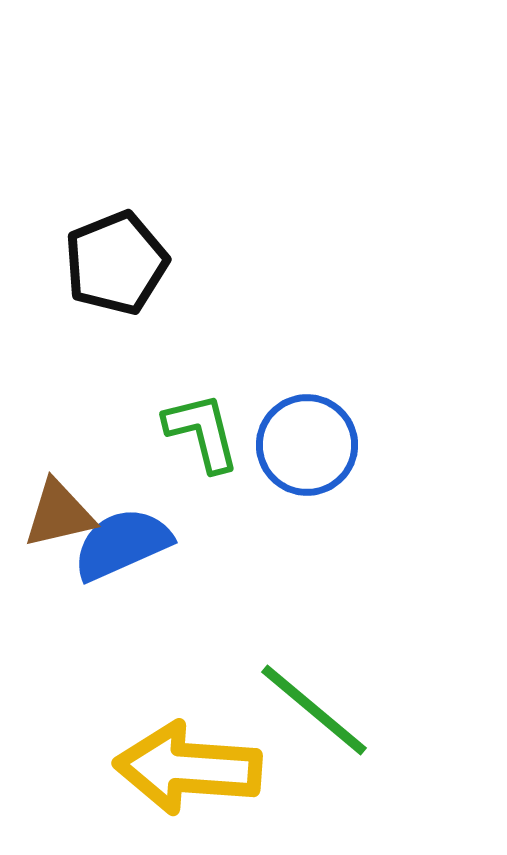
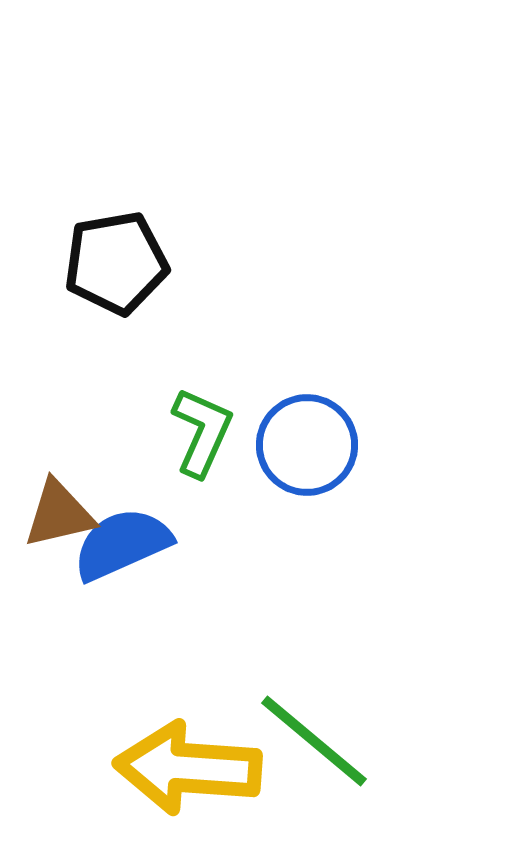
black pentagon: rotated 12 degrees clockwise
green L-shape: rotated 38 degrees clockwise
green line: moved 31 px down
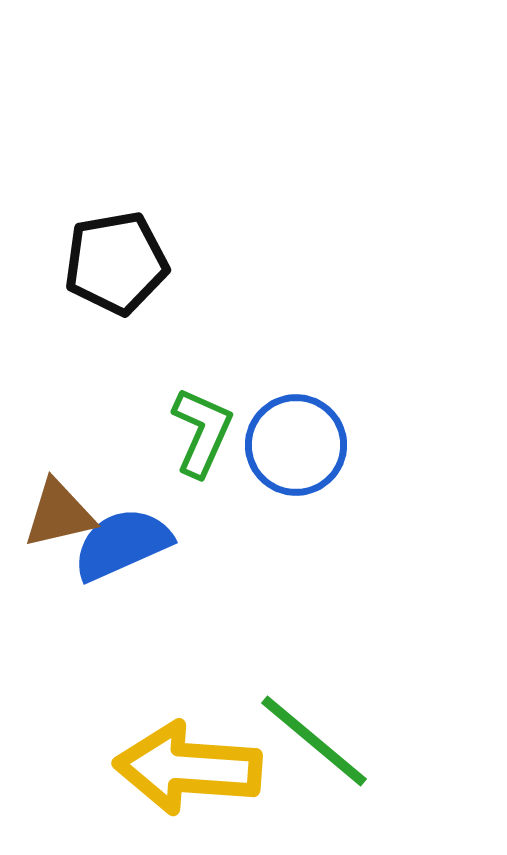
blue circle: moved 11 px left
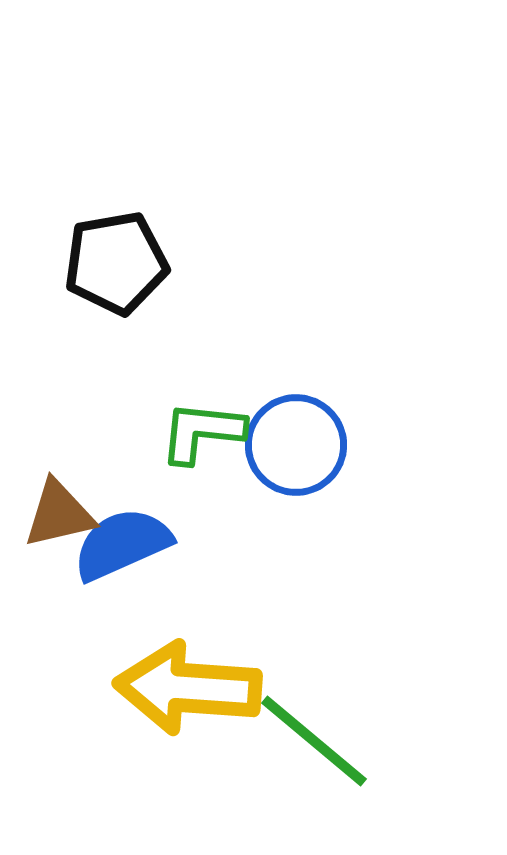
green L-shape: rotated 108 degrees counterclockwise
yellow arrow: moved 80 px up
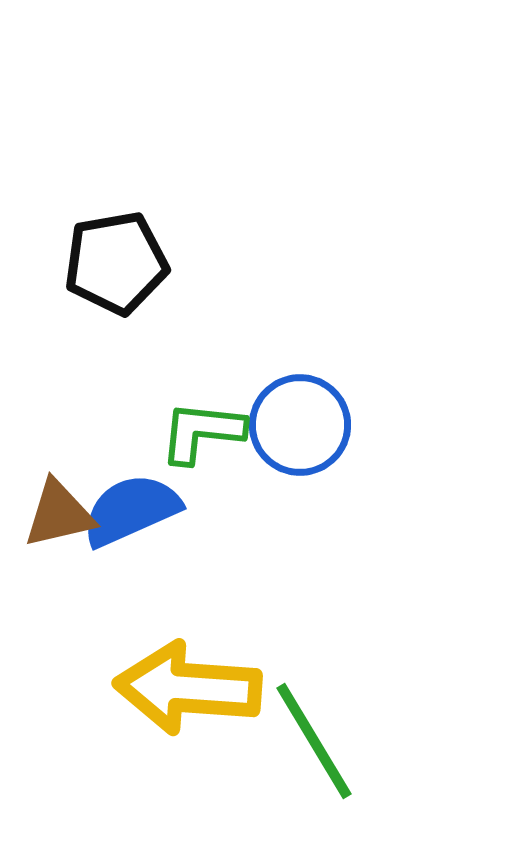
blue circle: moved 4 px right, 20 px up
blue semicircle: moved 9 px right, 34 px up
green line: rotated 19 degrees clockwise
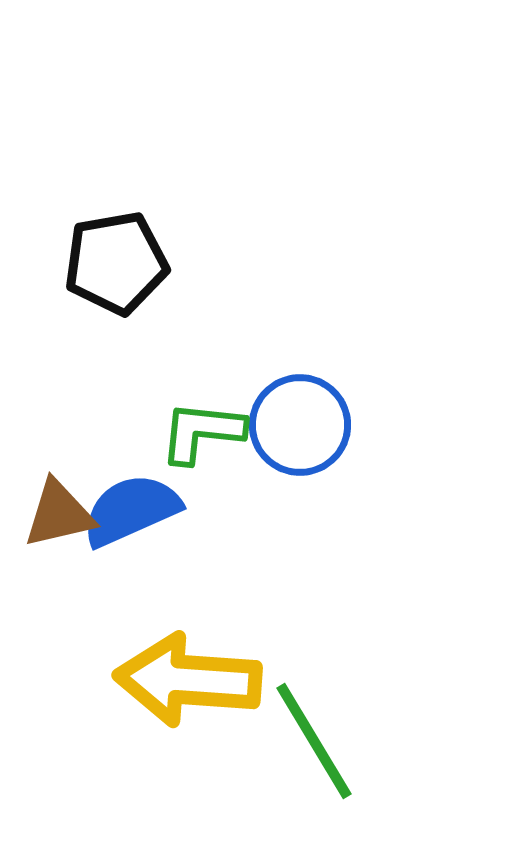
yellow arrow: moved 8 px up
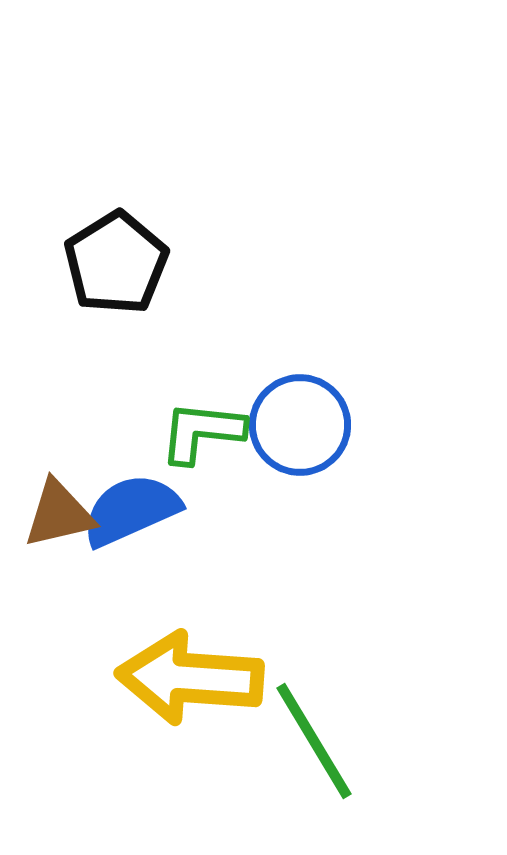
black pentagon: rotated 22 degrees counterclockwise
yellow arrow: moved 2 px right, 2 px up
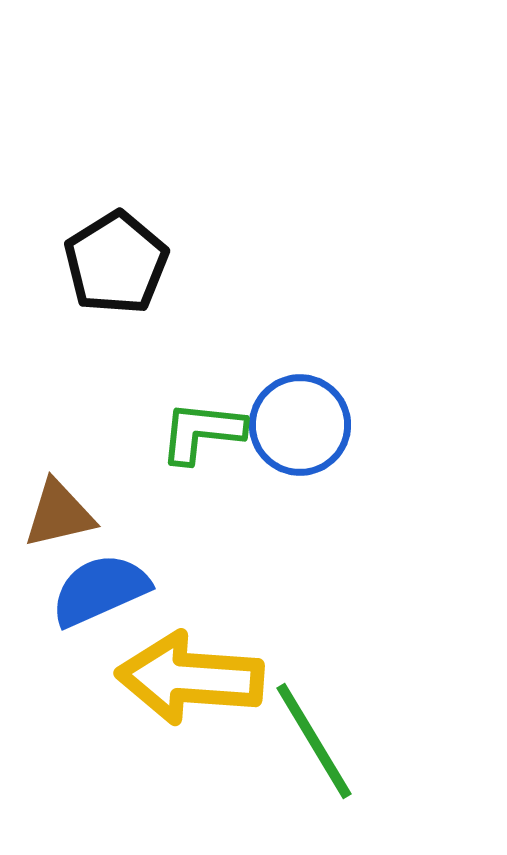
blue semicircle: moved 31 px left, 80 px down
